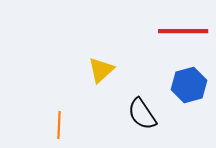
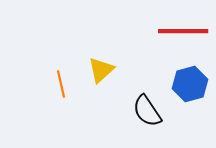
blue hexagon: moved 1 px right, 1 px up
black semicircle: moved 5 px right, 3 px up
orange line: moved 2 px right, 41 px up; rotated 16 degrees counterclockwise
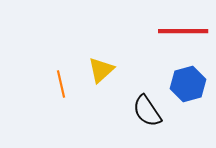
blue hexagon: moved 2 px left
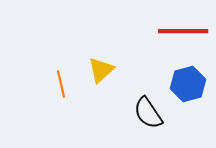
black semicircle: moved 1 px right, 2 px down
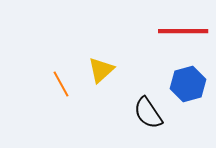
orange line: rotated 16 degrees counterclockwise
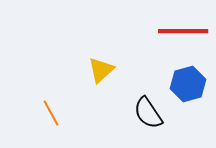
orange line: moved 10 px left, 29 px down
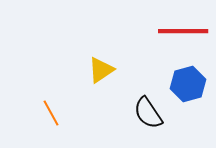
yellow triangle: rotated 8 degrees clockwise
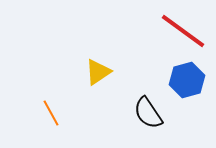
red line: rotated 36 degrees clockwise
yellow triangle: moved 3 px left, 2 px down
blue hexagon: moved 1 px left, 4 px up
